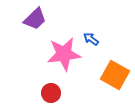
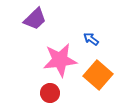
pink star: moved 4 px left, 6 px down
orange square: moved 17 px left; rotated 12 degrees clockwise
red circle: moved 1 px left
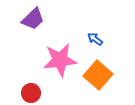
purple trapezoid: moved 2 px left
blue arrow: moved 4 px right
red circle: moved 19 px left
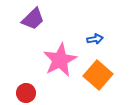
blue arrow: rotated 133 degrees clockwise
pink star: rotated 20 degrees counterclockwise
red circle: moved 5 px left
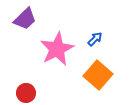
purple trapezoid: moved 8 px left
blue arrow: rotated 35 degrees counterclockwise
pink star: moved 3 px left, 11 px up
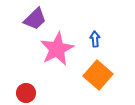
purple trapezoid: moved 10 px right
blue arrow: rotated 49 degrees counterclockwise
